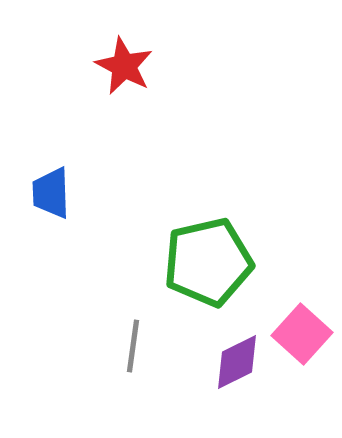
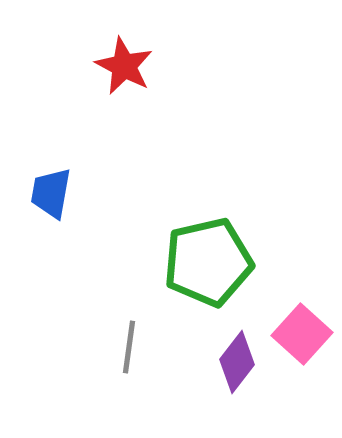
blue trapezoid: rotated 12 degrees clockwise
gray line: moved 4 px left, 1 px down
purple diamond: rotated 26 degrees counterclockwise
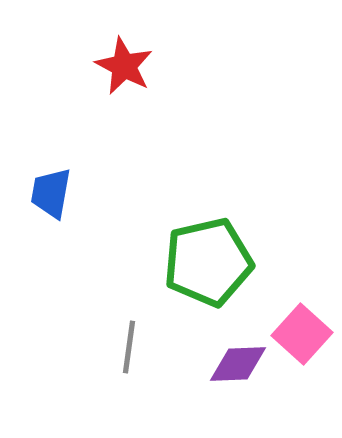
purple diamond: moved 1 px right, 2 px down; rotated 50 degrees clockwise
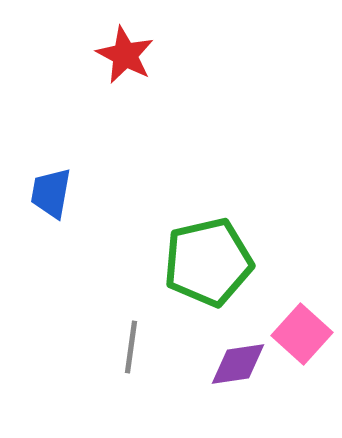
red star: moved 1 px right, 11 px up
gray line: moved 2 px right
purple diamond: rotated 6 degrees counterclockwise
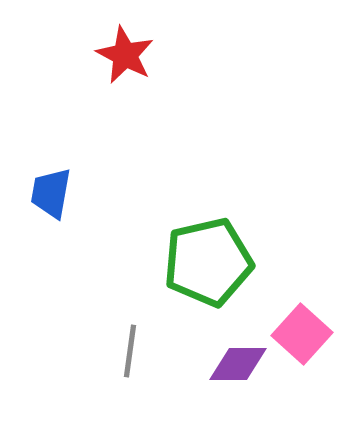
gray line: moved 1 px left, 4 px down
purple diamond: rotated 8 degrees clockwise
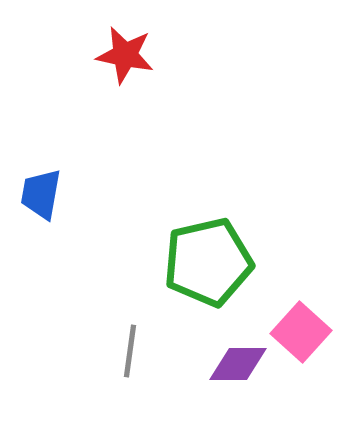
red star: rotated 16 degrees counterclockwise
blue trapezoid: moved 10 px left, 1 px down
pink square: moved 1 px left, 2 px up
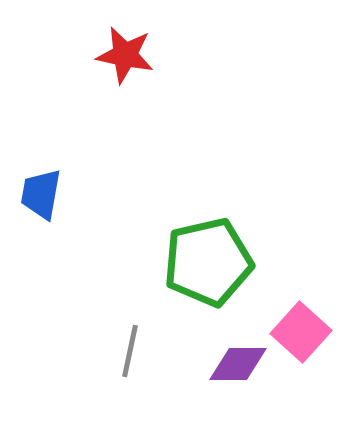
gray line: rotated 4 degrees clockwise
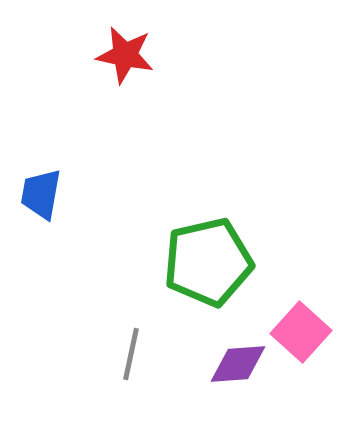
gray line: moved 1 px right, 3 px down
purple diamond: rotated 4 degrees counterclockwise
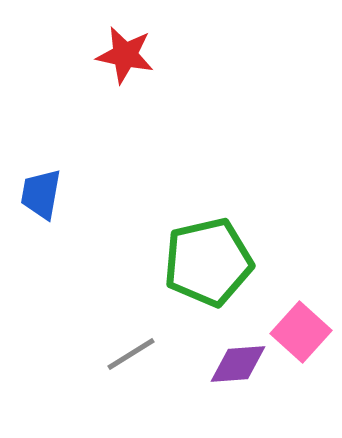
gray line: rotated 46 degrees clockwise
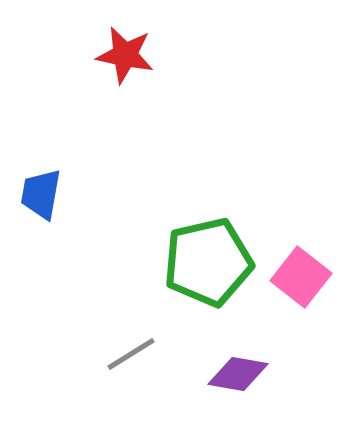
pink square: moved 55 px up; rotated 4 degrees counterclockwise
purple diamond: moved 10 px down; rotated 14 degrees clockwise
